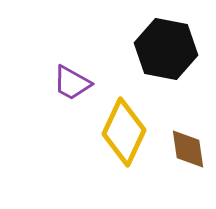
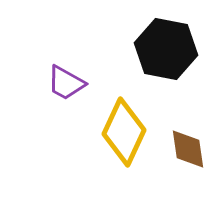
purple trapezoid: moved 6 px left
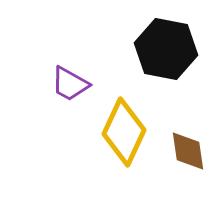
purple trapezoid: moved 4 px right, 1 px down
brown diamond: moved 2 px down
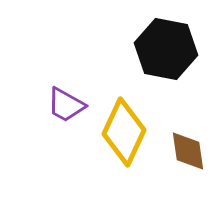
purple trapezoid: moved 4 px left, 21 px down
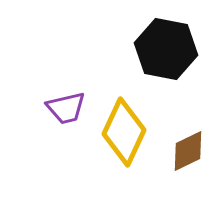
purple trapezoid: moved 3 px down; rotated 42 degrees counterclockwise
brown diamond: rotated 72 degrees clockwise
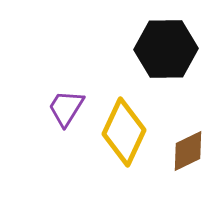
black hexagon: rotated 12 degrees counterclockwise
purple trapezoid: rotated 135 degrees clockwise
